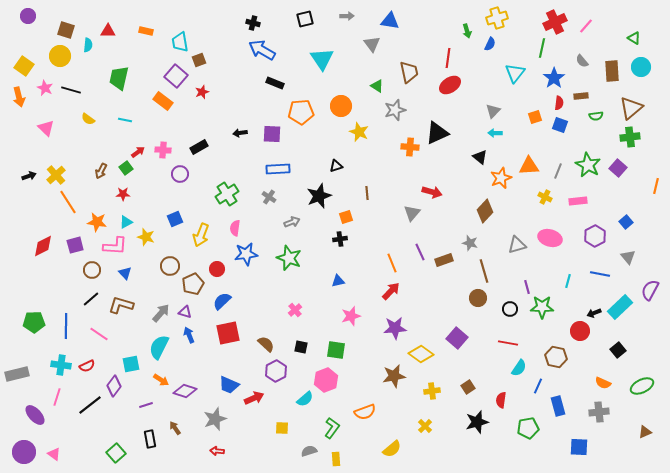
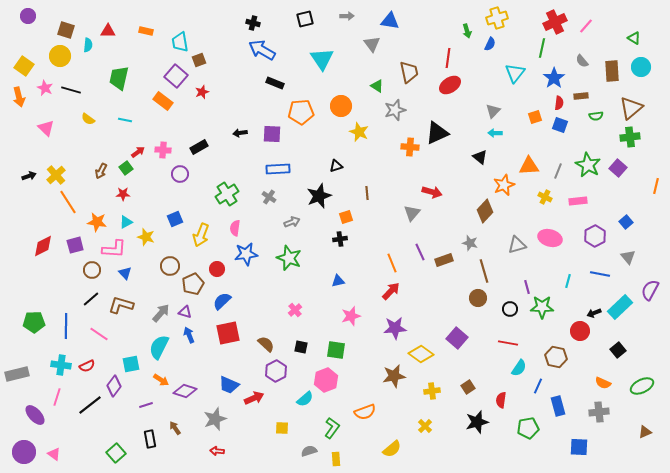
orange star at (501, 178): moved 3 px right, 7 px down
pink L-shape at (115, 246): moved 1 px left, 3 px down
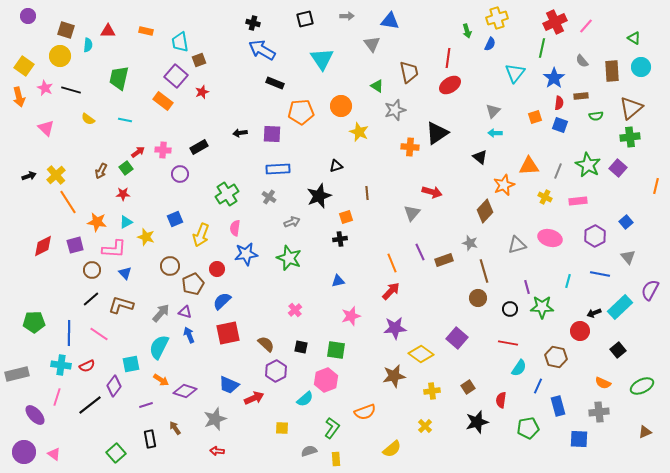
black triangle at (437, 133): rotated 10 degrees counterclockwise
blue line at (66, 326): moved 3 px right, 7 px down
blue square at (579, 447): moved 8 px up
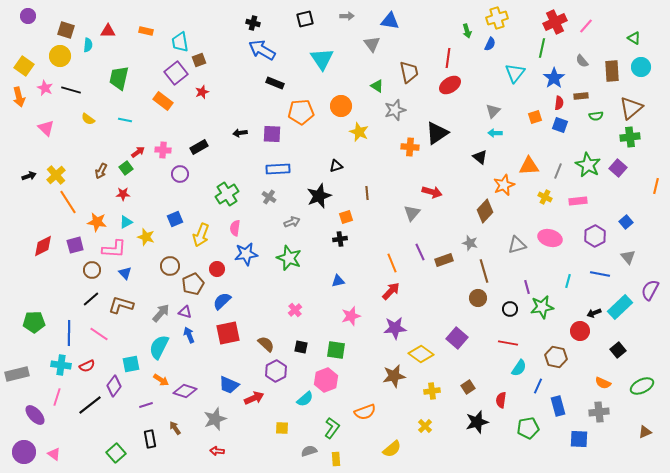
purple square at (176, 76): moved 3 px up; rotated 10 degrees clockwise
green star at (542, 307): rotated 10 degrees counterclockwise
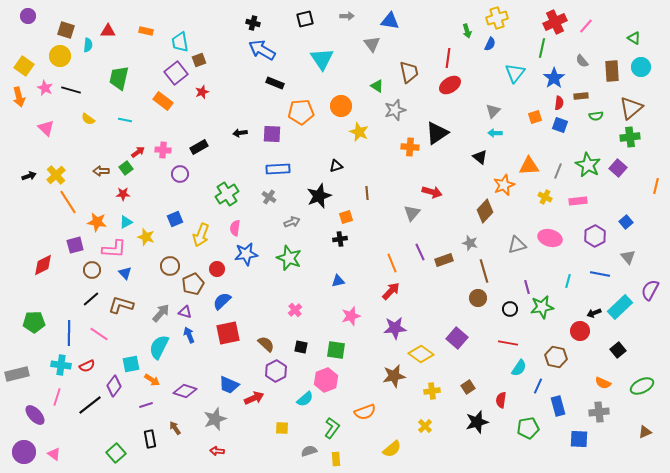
brown arrow at (101, 171): rotated 63 degrees clockwise
red diamond at (43, 246): moved 19 px down
orange arrow at (161, 380): moved 9 px left
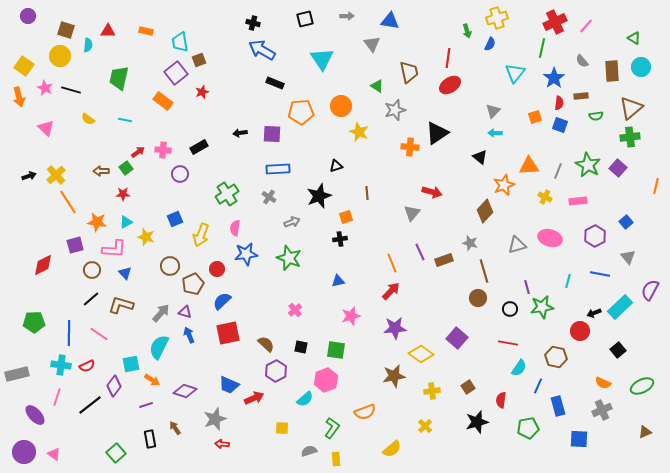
gray cross at (599, 412): moved 3 px right, 2 px up; rotated 18 degrees counterclockwise
red arrow at (217, 451): moved 5 px right, 7 px up
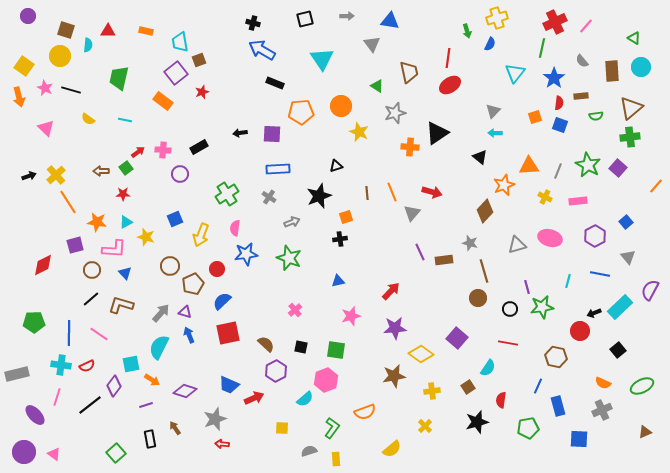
gray star at (395, 110): moved 3 px down
orange line at (656, 186): rotated 28 degrees clockwise
brown rectangle at (444, 260): rotated 12 degrees clockwise
orange line at (392, 263): moved 71 px up
cyan semicircle at (519, 368): moved 31 px left
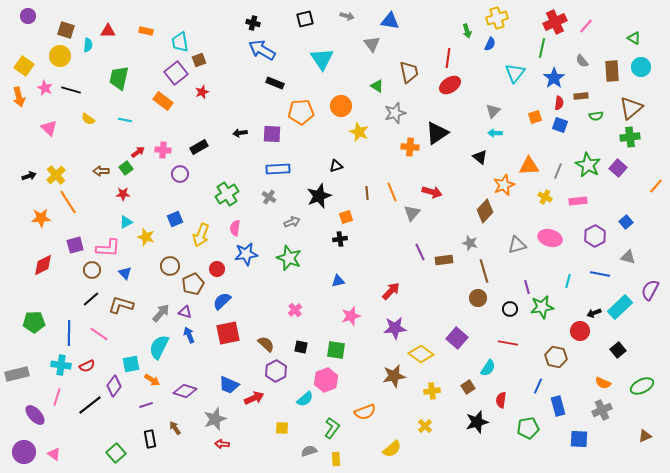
gray arrow at (347, 16): rotated 16 degrees clockwise
pink triangle at (46, 128): moved 3 px right
orange star at (97, 222): moved 56 px left, 4 px up; rotated 12 degrees counterclockwise
pink L-shape at (114, 249): moved 6 px left, 1 px up
gray triangle at (628, 257): rotated 35 degrees counterclockwise
brown triangle at (645, 432): moved 4 px down
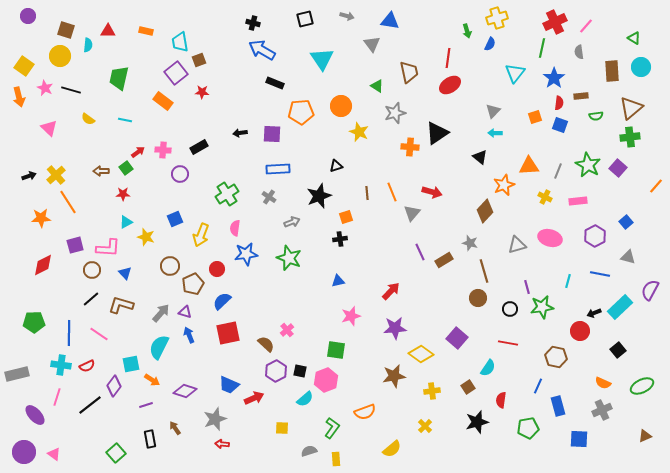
gray semicircle at (582, 61): moved 3 px left, 9 px up; rotated 32 degrees clockwise
red star at (202, 92): rotated 24 degrees clockwise
brown rectangle at (444, 260): rotated 24 degrees counterclockwise
pink cross at (295, 310): moved 8 px left, 20 px down
black square at (301, 347): moved 1 px left, 24 px down
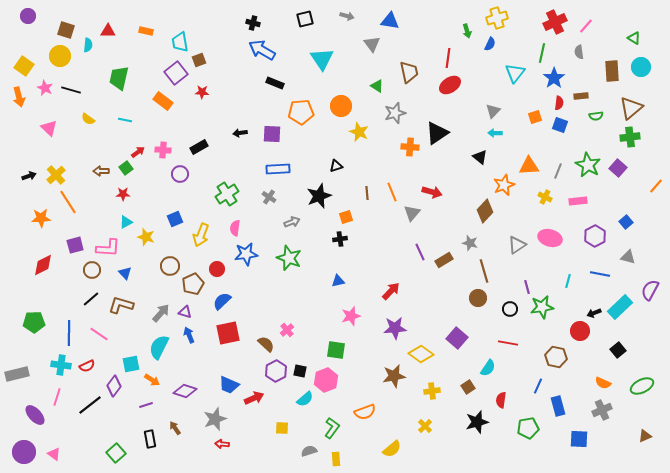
green line at (542, 48): moved 5 px down
gray triangle at (517, 245): rotated 18 degrees counterclockwise
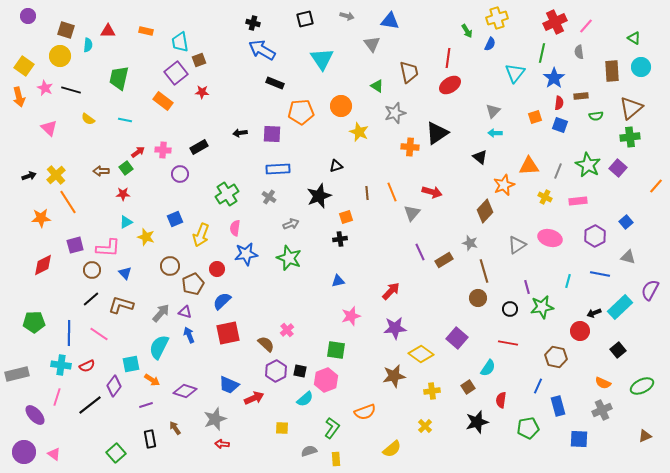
green arrow at (467, 31): rotated 16 degrees counterclockwise
gray arrow at (292, 222): moved 1 px left, 2 px down
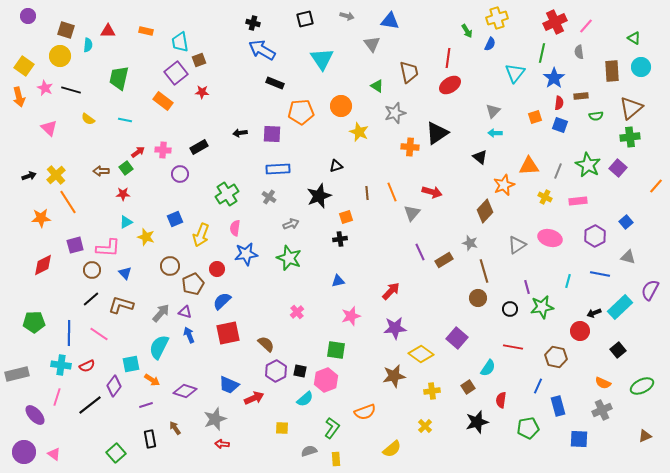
pink cross at (287, 330): moved 10 px right, 18 px up
red line at (508, 343): moved 5 px right, 4 px down
